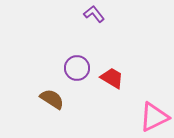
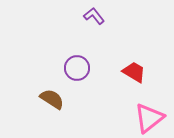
purple L-shape: moved 2 px down
red trapezoid: moved 22 px right, 6 px up
pink triangle: moved 5 px left, 1 px down; rotated 12 degrees counterclockwise
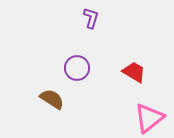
purple L-shape: moved 3 px left, 2 px down; rotated 55 degrees clockwise
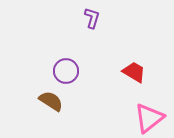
purple L-shape: moved 1 px right
purple circle: moved 11 px left, 3 px down
brown semicircle: moved 1 px left, 2 px down
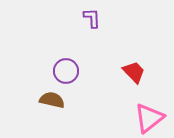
purple L-shape: rotated 20 degrees counterclockwise
red trapezoid: rotated 15 degrees clockwise
brown semicircle: moved 1 px right, 1 px up; rotated 20 degrees counterclockwise
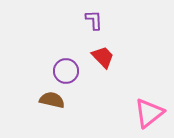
purple L-shape: moved 2 px right, 2 px down
red trapezoid: moved 31 px left, 15 px up
pink triangle: moved 5 px up
